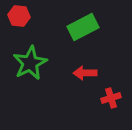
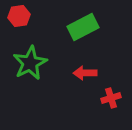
red hexagon: rotated 15 degrees counterclockwise
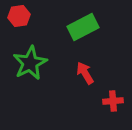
red arrow: rotated 60 degrees clockwise
red cross: moved 2 px right, 3 px down; rotated 12 degrees clockwise
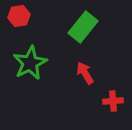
green rectangle: rotated 24 degrees counterclockwise
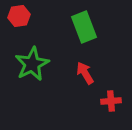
green rectangle: moved 1 px right; rotated 60 degrees counterclockwise
green star: moved 2 px right, 1 px down
red cross: moved 2 px left
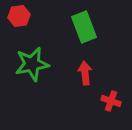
green star: rotated 16 degrees clockwise
red arrow: rotated 25 degrees clockwise
red cross: rotated 24 degrees clockwise
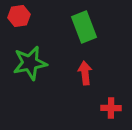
green star: moved 2 px left, 1 px up
red cross: moved 7 px down; rotated 18 degrees counterclockwise
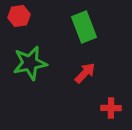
red arrow: rotated 50 degrees clockwise
